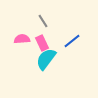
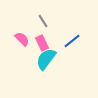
pink semicircle: rotated 49 degrees clockwise
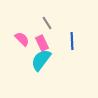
gray line: moved 4 px right, 2 px down
blue line: rotated 54 degrees counterclockwise
cyan semicircle: moved 5 px left, 1 px down
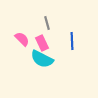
gray line: rotated 16 degrees clockwise
cyan semicircle: moved 1 px right, 1 px up; rotated 100 degrees counterclockwise
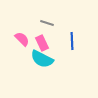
gray line: rotated 56 degrees counterclockwise
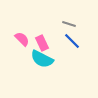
gray line: moved 22 px right, 1 px down
blue line: rotated 42 degrees counterclockwise
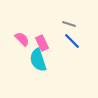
cyan semicircle: moved 4 px left, 1 px down; rotated 45 degrees clockwise
